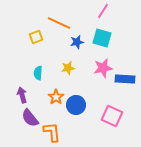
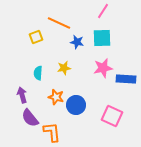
cyan square: rotated 18 degrees counterclockwise
blue star: rotated 24 degrees clockwise
yellow star: moved 4 px left
blue rectangle: moved 1 px right
orange star: rotated 21 degrees counterclockwise
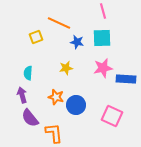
pink line: rotated 49 degrees counterclockwise
yellow star: moved 2 px right
cyan semicircle: moved 10 px left
orange L-shape: moved 2 px right, 1 px down
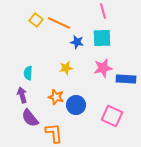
yellow square: moved 17 px up; rotated 32 degrees counterclockwise
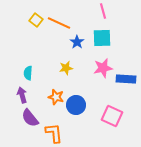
blue star: rotated 24 degrees clockwise
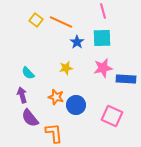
orange line: moved 2 px right, 1 px up
cyan semicircle: rotated 48 degrees counterclockwise
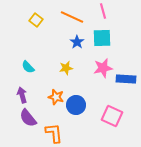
orange line: moved 11 px right, 5 px up
cyan semicircle: moved 6 px up
purple semicircle: moved 2 px left
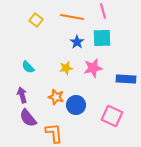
orange line: rotated 15 degrees counterclockwise
pink star: moved 10 px left
